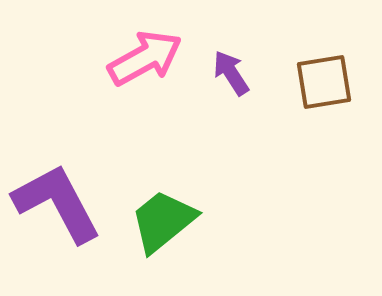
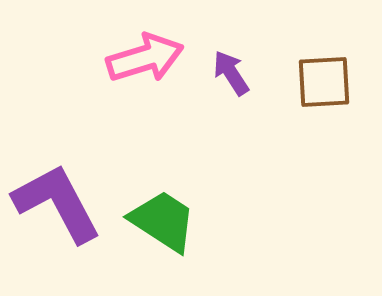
pink arrow: rotated 12 degrees clockwise
brown square: rotated 6 degrees clockwise
green trapezoid: rotated 72 degrees clockwise
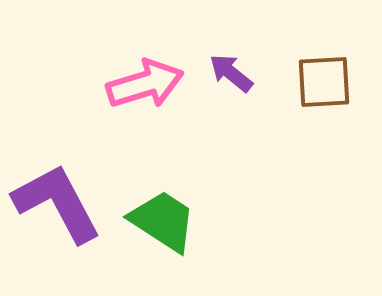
pink arrow: moved 26 px down
purple arrow: rotated 18 degrees counterclockwise
